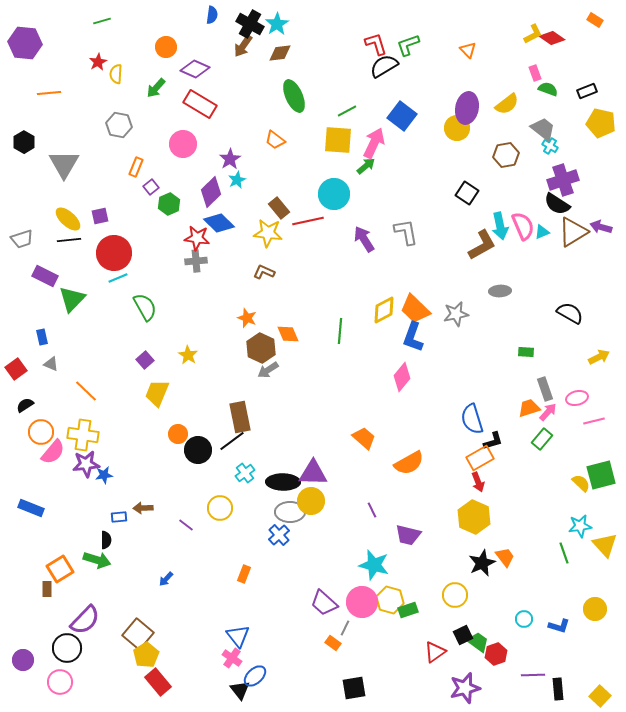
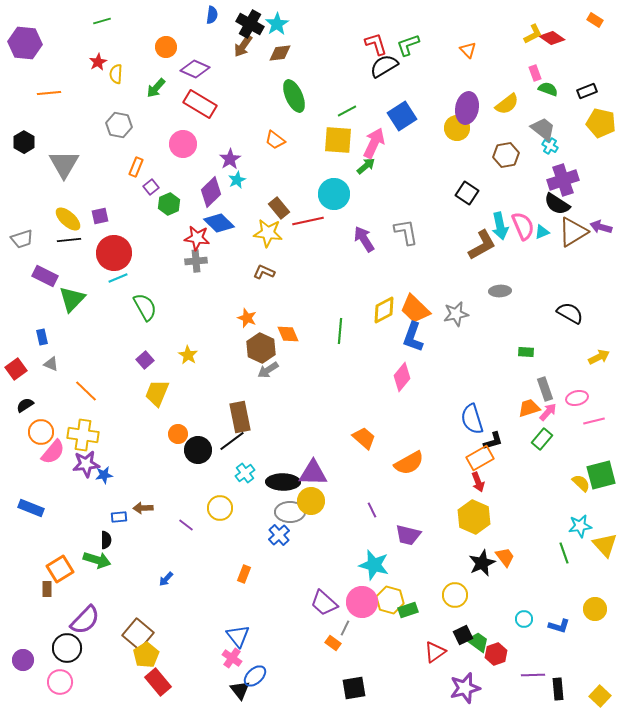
blue square at (402, 116): rotated 20 degrees clockwise
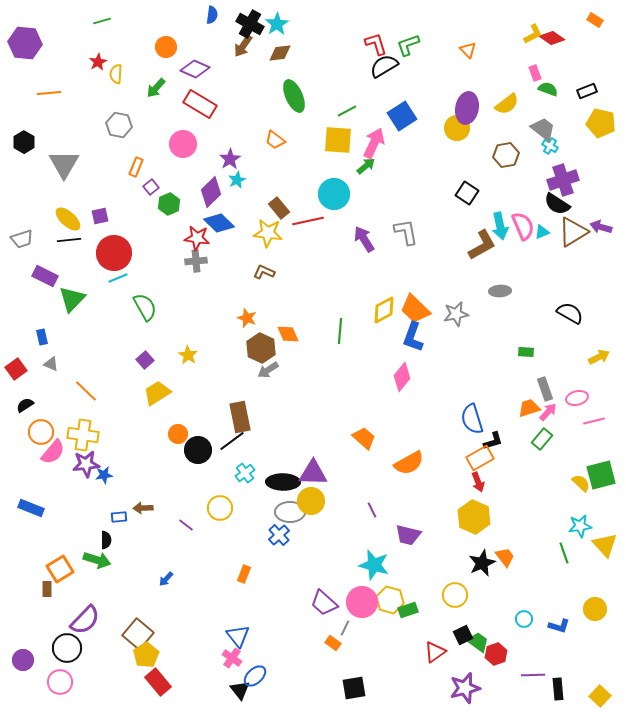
yellow trapezoid at (157, 393): rotated 36 degrees clockwise
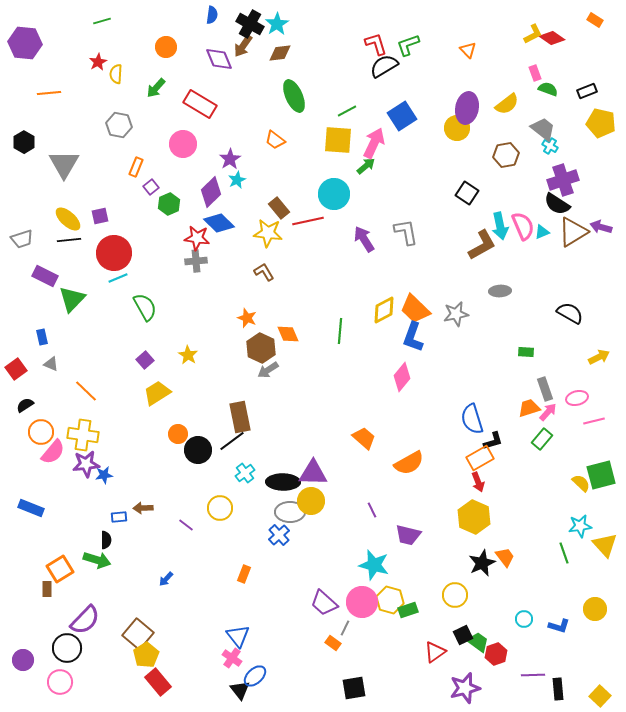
purple diamond at (195, 69): moved 24 px right, 10 px up; rotated 44 degrees clockwise
brown L-shape at (264, 272): rotated 35 degrees clockwise
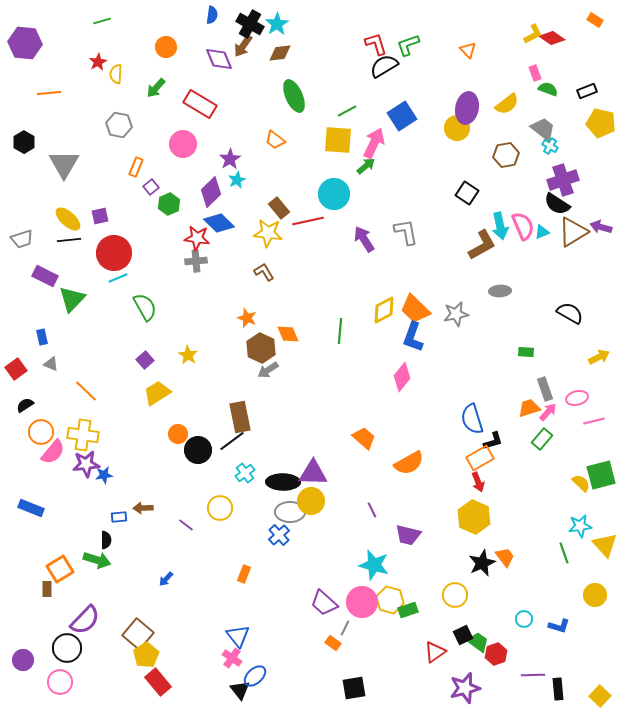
yellow circle at (595, 609): moved 14 px up
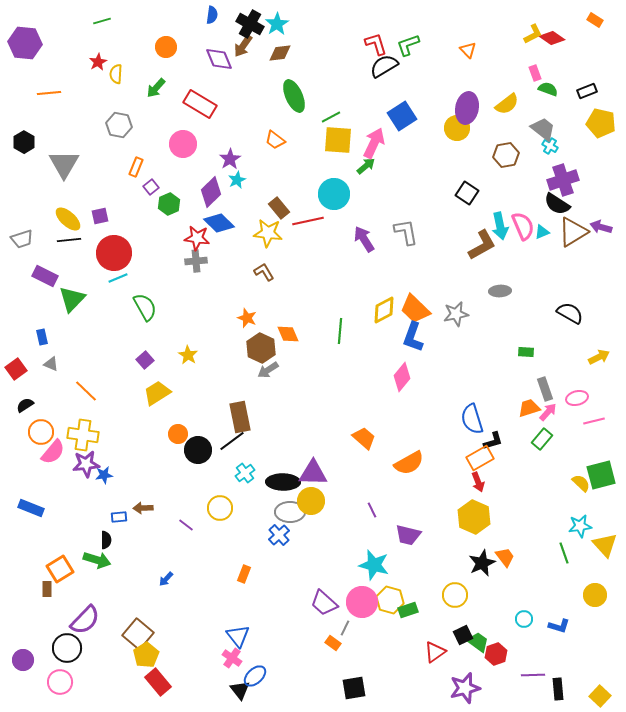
green line at (347, 111): moved 16 px left, 6 px down
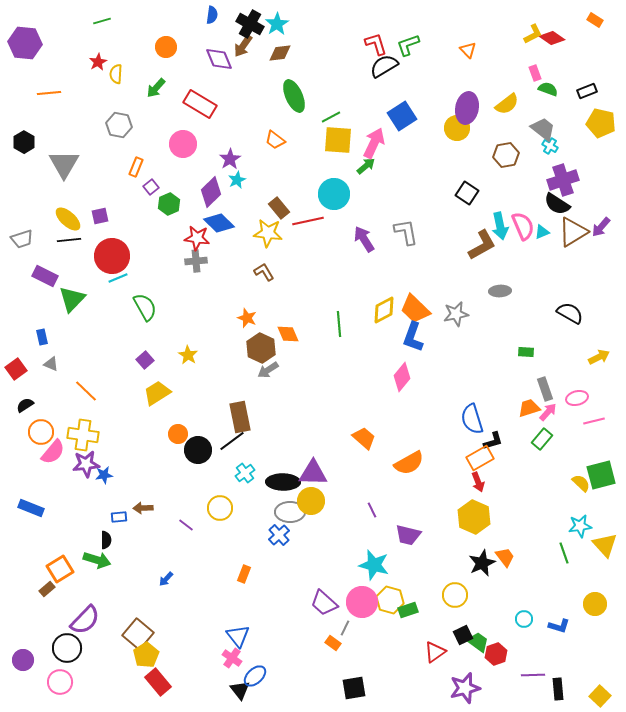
purple arrow at (601, 227): rotated 65 degrees counterclockwise
red circle at (114, 253): moved 2 px left, 3 px down
green line at (340, 331): moved 1 px left, 7 px up; rotated 10 degrees counterclockwise
brown rectangle at (47, 589): rotated 49 degrees clockwise
yellow circle at (595, 595): moved 9 px down
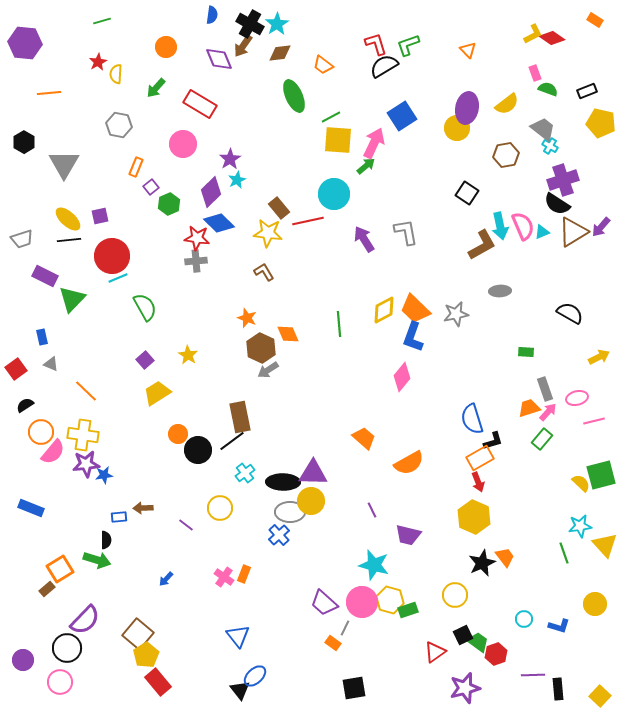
orange trapezoid at (275, 140): moved 48 px right, 75 px up
pink cross at (232, 658): moved 8 px left, 81 px up
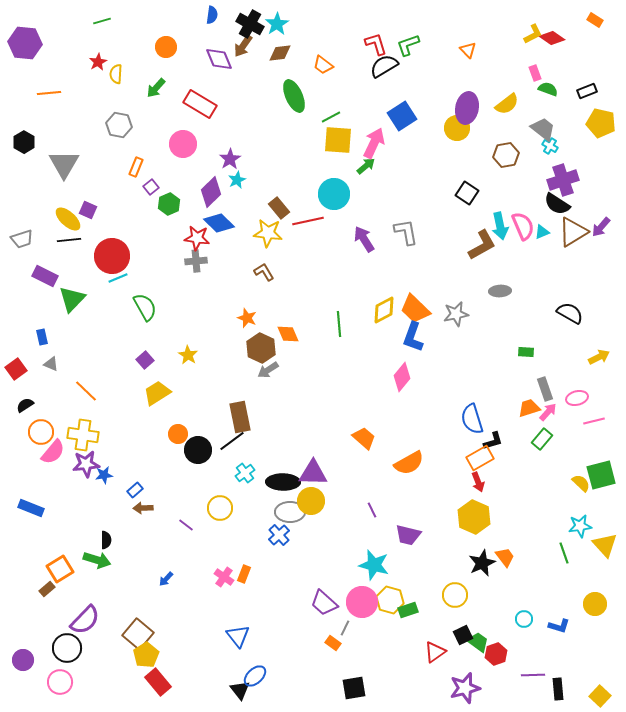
purple square at (100, 216): moved 12 px left, 6 px up; rotated 36 degrees clockwise
blue rectangle at (119, 517): moved 16 px right, 27 px up; rotated 35 degrees counterclockwise
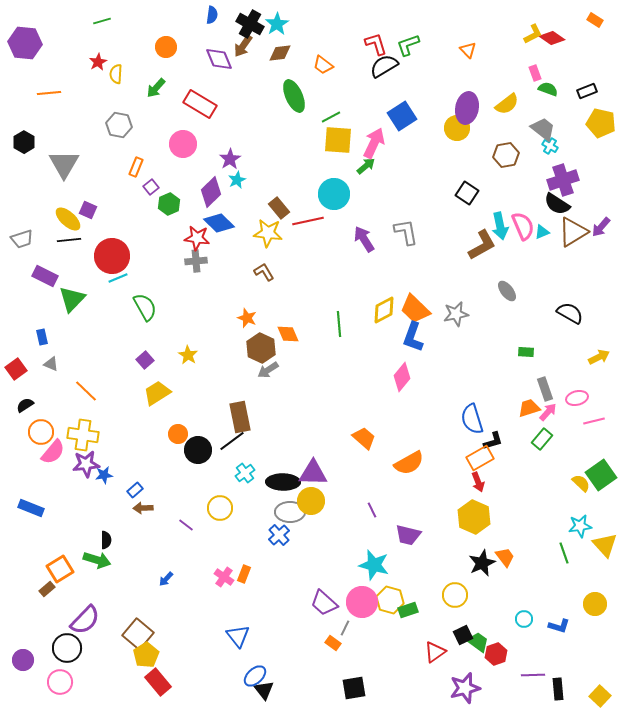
gray ellipse at (500, 291): moved 7 px right; rotated 55 degrees clockwise
green square at (601, 475): rotated 20 degrees counterclockwise
black triangle at (240, 690): moved 24 px right
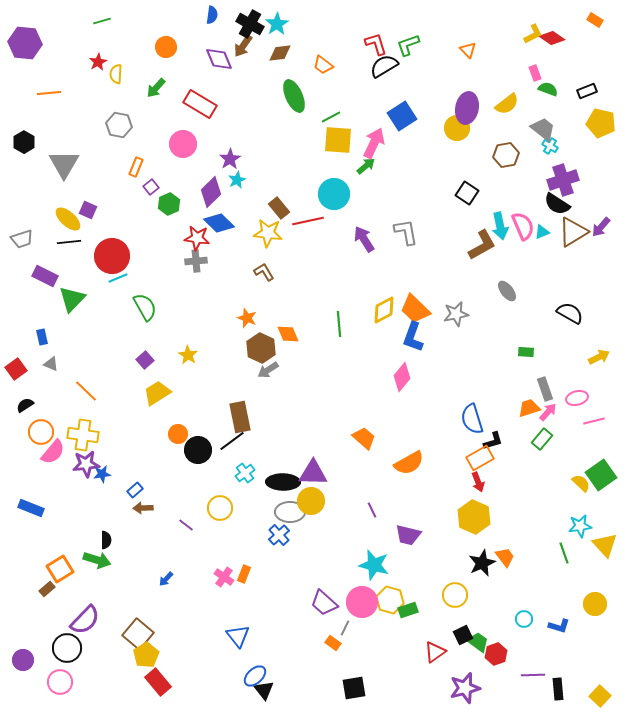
black line at (69, 240): moved 2 px down
blue star at (104, 475): moved 2 px left, 1 px up
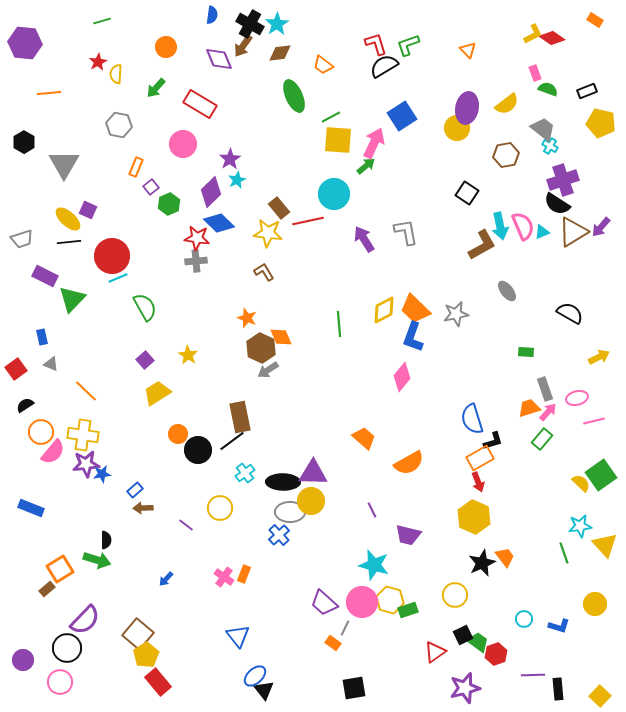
orange diamond at (288, 334): moved 7 px left, 3 px down
